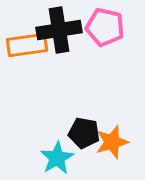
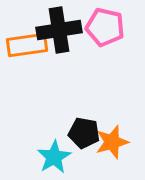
cyan star: moved 3 px left, 1 px up
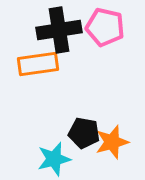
orange rectangle: moved 11 px right, 19 px down
cyan star: moved 2 px down; rotated 16 degrees clockwise
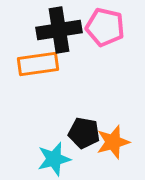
orange star: moved 1 px right
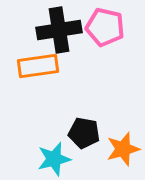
orange rectangle: moved 2 px down
orange star: moved 10 px right, 7 px down
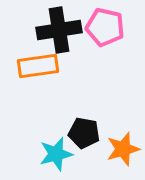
cyan star: moved 2 px right, 5 px up
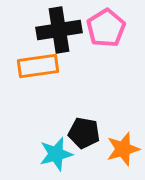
pink pentagon: moved 1 px right, 1 px down; rotated 27 degrees clockwise
